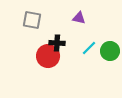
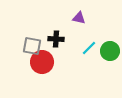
gray square: moved 26 px down
black cross: moved 1 px left, 4 px up
red circle: moved 6 px left, 6 px down
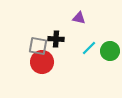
gray square: moved 6 px right
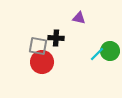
black cross: moved 1 px up
cyan line: moved 8 px right, 6 px down
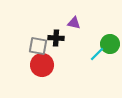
purple triangle: moved 5 px left, 5 px down
green circle: moved 7 px up
red circle: moved 3 px down
